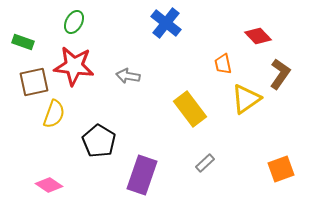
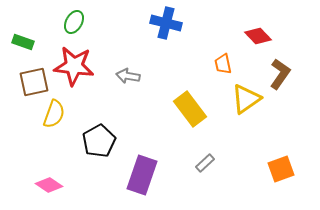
blue cross: rotated 24 degrees counterclockwise
black pentagon: rotated 12 degrees clockwise
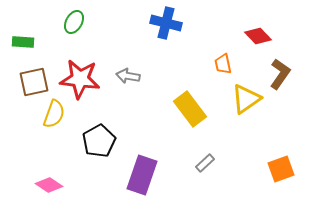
green rectangle: rotated 15 degrees counterclockwise
red star: moved 6 px right, 13 px down
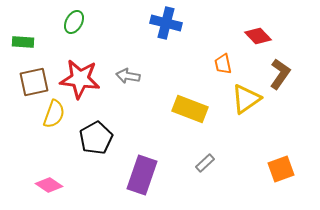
yellow rectangle: rotated 32 degrees counterclockwise
black pentagon: moved 3 px left, 3 px up
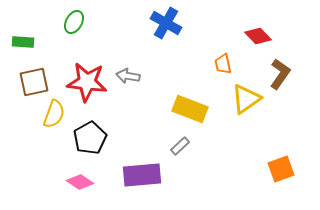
blue cross: rotated 16 degrees clockwise
red star: moved 7 px right, 3 px down
black pentagon: moved 6 px left
gray rectangle: moved 25 px left, 17 px up
purple rectangle: rotated 66 degrees clockwise
pink diamond: moved 31 px right, 3 px up
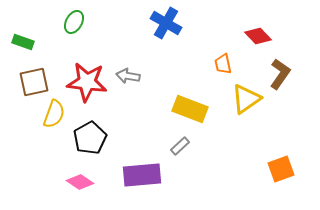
green rectangle: rotated 15 degrees clockwise
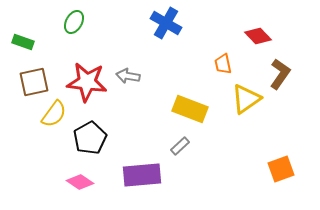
yellow semicircle: rotated 16 degrees clockwise
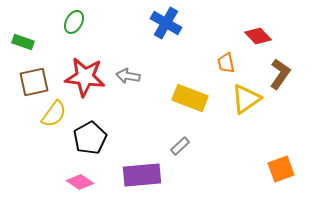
orange trapezoid: moved 3 px right, 1 px up
red star: moved 2 px left, 5 px up
yellow rectangle: moved 11 px up
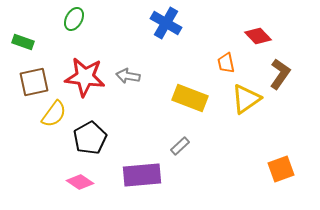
green ellipse: moved 3 px up
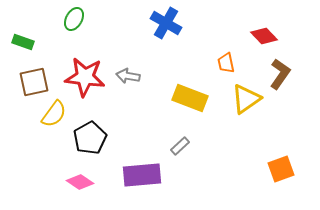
red diamond: moved 6 px right
